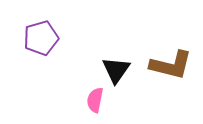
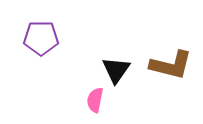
purple pentagon: rotated 16 degrees clockwise
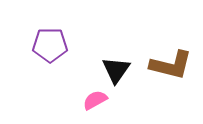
purple pentagon: moved 9 px right, 7 px down
pink semicircle: rotated 50 degrees clockwise
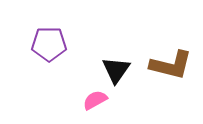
purple pentagon: moved 1 px left, 1 px up
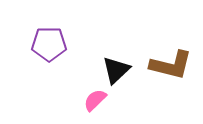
black triangle: rotated 12 degrees clockwise
pink semicircle: rotated 15 degrees counterclockwise
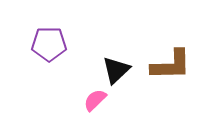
brown L-shape: rotated 15 degrees counterclockwise
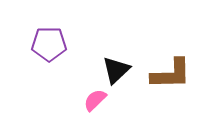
brown L-shape: moved 9 px down
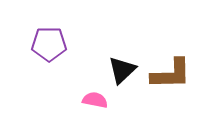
black triangle: moved 6 px right
pink semicircle: rotated 55 degrees clockwise
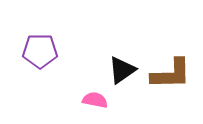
purple pentagon: moved 9 px left, 7 px down
black triangle: rotated 8 degrees clockwise
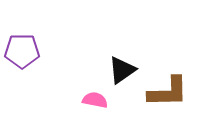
purple pentagon: moved 18 px left
brown L-shape: moved 3 px left, 18 px down
